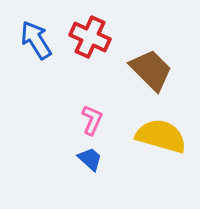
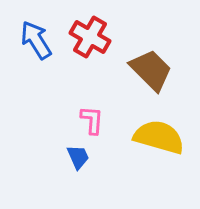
red cross: rotated 6 degrees clockwise
pink L-shape: rotated 20 degrees counterclockwise
yellow semicircle: moved 2 px left, 1 px down
blue trapezoid: moved 12 px left, 2 px up; rotated 24 degrees clockwise
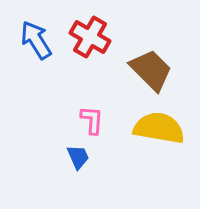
yellow semicircle: moved 9 px up; rotated 6 degrees counterclockwise
